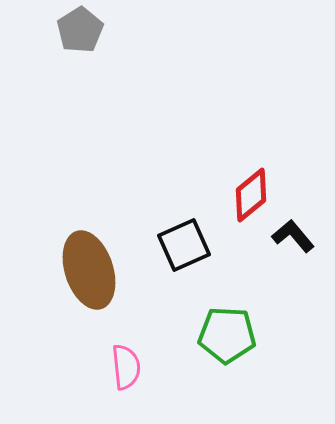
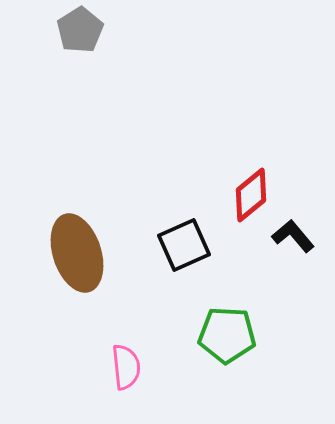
brown ellipse: moved 12 px left, 17 px up
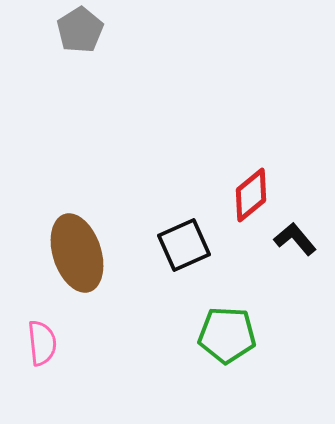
black L-shape: moved 2 px right, 3 px down
pink semicircle: moved 84 px left, 24 px up
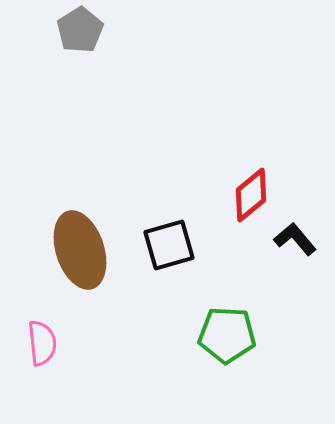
black square: moved 15 px left; rotated 8 degrees clockwise
brown ellipse: moved 3 px right, 3 px up
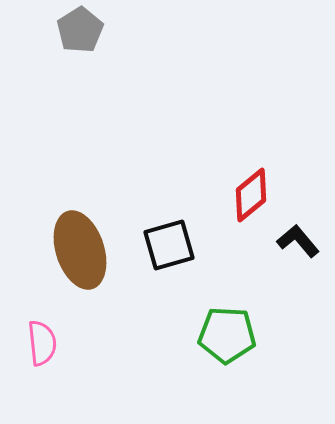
black L-shape: moved 3 px right, 2 px down
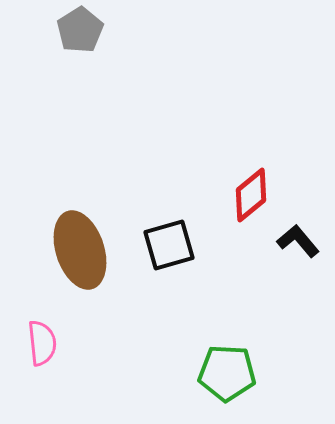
green pentagon: moved 38 px down
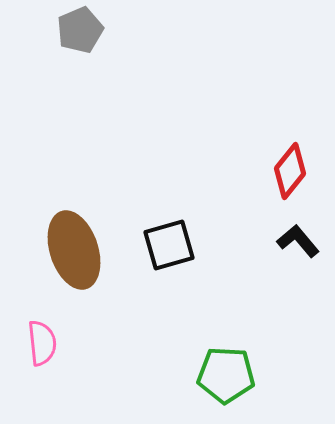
gray pentagon: rotated 9 degrees clockwise
red diamond: moved 39 px right, 24 px up; rotated 12 degrees counterclockwise
brown ellipse: moved 6 px left
green pentagon: moved 1 px left, 2 px down
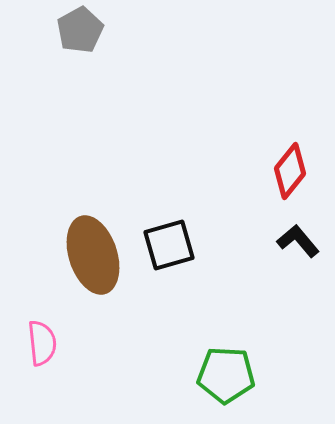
gray pentagon: rotated 6 degrees counterclockwise
brown ellipse: moved 19 px right, 5 px down
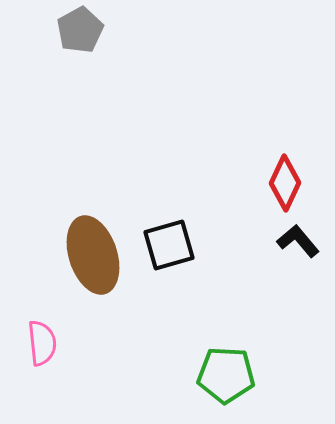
red diamond: moved 5 px left, 12 px down; rotated 14 degrees counterclockwise
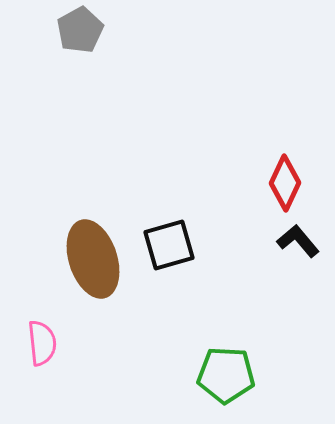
brown ellipse: moved 4 px down
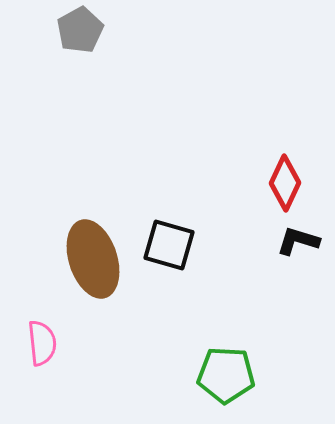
black L-shape: rotated 33 degrees counterclockwise
black square: rotated 32 degrees clockwise
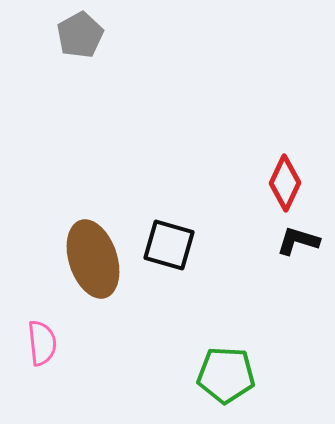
gray pentagon: moved 5 px down
